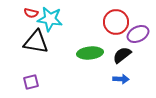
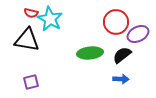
cyan star: rotated 20 degrees clockwise
black triangle: moved 9 px left, 2 px up
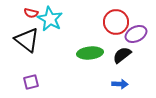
purple ellipse: moved 2 px left
black triangle: rotated 28 degrees clockwise
blue arrow: moved 1 px left, 5 px down
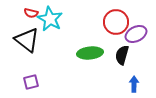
black semicircle: rotated 36 degrees counterclockwise
blue arrow: moved 14 px right; rotated 91 degrees counterclockwise
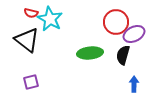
purple ellipse: moved 2 px left
black semicircle: moved 1 px right
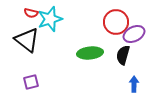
cyan star: rotated 25 degrees clockwise
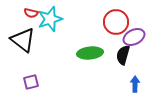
purple ellipse: moved 3 px down
black triangle: moved 4 px left
blue arrow: moved 1 px right
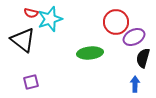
black semicircle: moved 20 px right, 3 px down
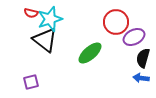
black triangle: moved 22 px right
green ellipse: rotated 35 degrees counterclockwise
blue arrow: moved 6 px right, 6 px up; rotated 84 degrees counterclockwise
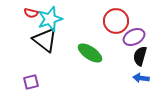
red circle: moved 1 px up
green ellipse: rotated 75 degrees clockwise
black semicircle: moved 3 px left, 2 px up
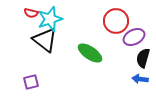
black semicircle: moved 3 px right, 2 px down
blue arrow: moved 1 px left, 1 px down
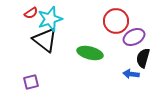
red semicircle: rotated 48 degrees counterclockwise
green ellipse: rotated 20 degrees counterclockwise
blue arrow: moved 9 px left, 5 px up
